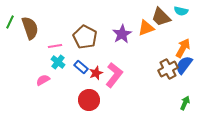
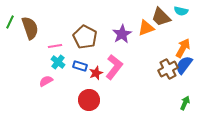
blue rectangle: moved 1 px left, 1 px up; rotated 24 degrees counterclockwise
pink L-shape: moved 8 px up
pink semicircle: moved 3 px right, 1 px down
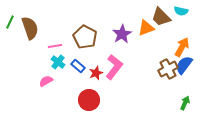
orange arrow: moved 1 px left, 1 px up
blue rectangle: moved 2 px left; rotated 24 degrees clockwise
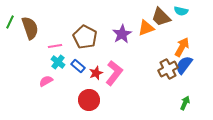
pink L-shape: moved 6 px down
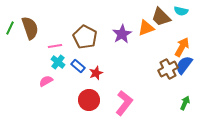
green line: moved 6 px down
pink L-shape: moved 10 px right, 30 px down
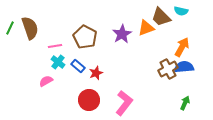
blue semicircle: moved 2 px down; rotated 48 degrees clockwise
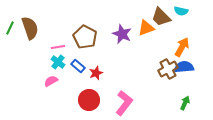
purple star: rotated 18 degrees counterclockwise
pink line: moved 3 px right, 1 px down
pink semicircle: moved 5 px right
